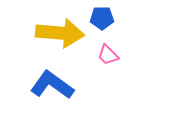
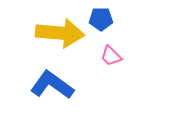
blue pentagon: moved 1 px left, 1 px down
pink trapezoid: moved 3 px right, 1 px down
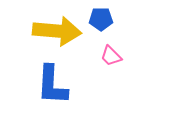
yellow arrow: moved 3 px left, 2 px up
blue L-shape: rotated 123 degrees counterclockwise
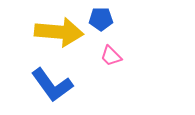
yellow arrow: moved 2 px right, 1 px down
blue L-shape: rotated 39 degrees counterclockwise
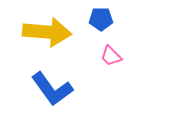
yellow arrow: moved 12 px left
blue L-shape: moved 4 px down
